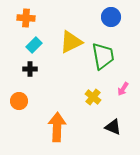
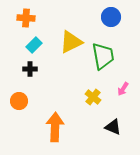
orange arrow: moved 2 px left
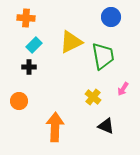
black cross: moved 1 px left, 2 px up
black triangle: moved 7 px left, 1 px up
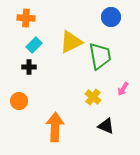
green trapezoid: moved 3 px left
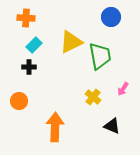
black triangle: moved 6 px right
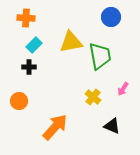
yellow triangle: rotated 15 degrees clockwise
orange arrow: rotated 40 degrees clockwise
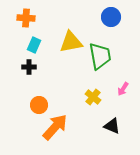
cyan rectangle: rotated 21 degrees counterclockwise
orange circle: moved 20 px right, 4 px down
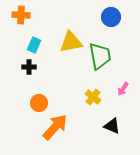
orange cross: moved 5 px left, 3 px up
orange circle: moved 2 px up
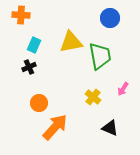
blue circle: moved 1 px left, 1 px down
black cross: rotated 24 degrees counterclockwise
black triangle: moved 2 px left, 2 px down
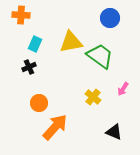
cyan rectangle: moved 1 px right, 1 px up
green trapezoid: rotated 44 degrees counterclockwise
black triangle: moved 4 px right, 4 px down
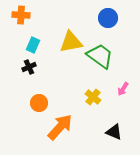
blue circle: moved 2 px left
cyan rectangle: moved 2 px left, 1 px down
orange arrow: moved 5 px right
